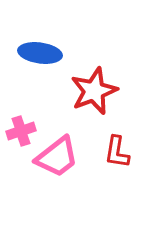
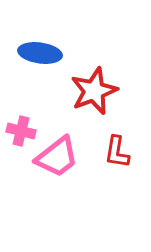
pink cross: rotated 32 degrees clockwise
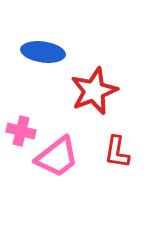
blue ellipse: moved 3 px right, 1 px up
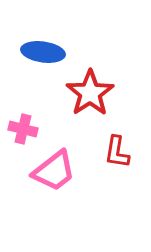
red star: moved 4 px left, 2 px down; rotated 12 degrees counterclockwise
pink cross: moved 2 px right, 2 px up
pink trapezoid: moved 3 px left, 14 px down
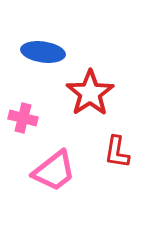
pink cross: moved 11 px up
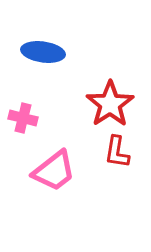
red star: moved 20 px right, 11 px down
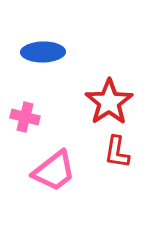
blue ellipse: rotated 9 degrees counterclockwise
red star: moved 1 px left, 2 px up
pink cross: moved 2 px right, 1 px up
